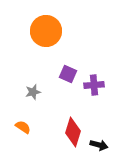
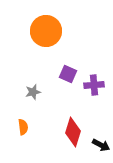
orange semicircle: rotated 49 degrees clockwise
black arrow: moved 2 px right; rotated 12 degrees clockwise
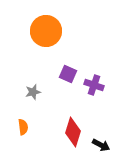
purple cross: rotated 24 degrees clockwise
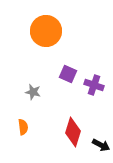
gray star: rotated 28 degrees clockwise
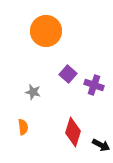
purple square: rotated 18 degrees clockwise
